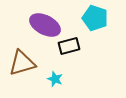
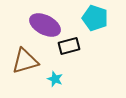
brown triangle: moved 3 px right, 2 px up
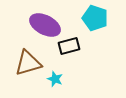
brown triangle: moved 3 px right, 2 px down
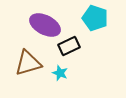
black rectangle: rotated 10 degrees counterclockwise
cyan star: moved 5 px right, 6 px up
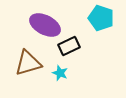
cyan pentagon: moved 6 px right
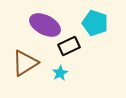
cyan pentagon: moved 6 px left, 5 px down
brown triangle: moved 3 px left; rotated 16 degrees counterclockwise
cyan star: rotated 21 degrees clockwise
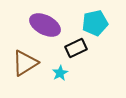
cyan pentagon: rotated 30 degrees counterclockwise
black rectangle: moved 7 px right, 2 px down
